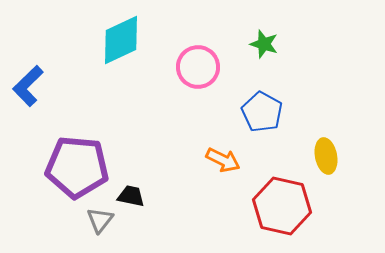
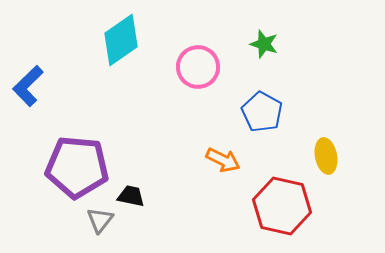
cyan diamond: rotated 10 degrees counterclockwise
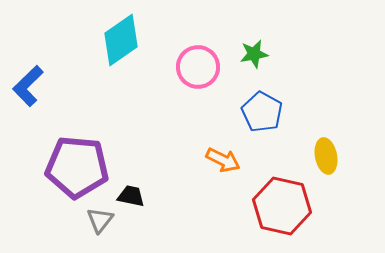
green star: moved 10 px left, 10 px down; rotated 28 degrees counterclockwise
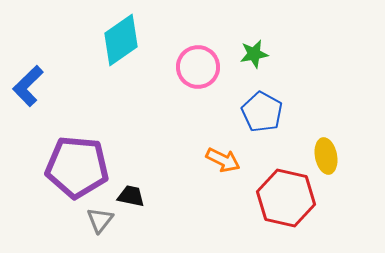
red hexagon: moved 4 px right, 8 px up
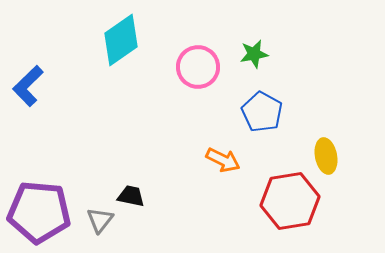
purple pentagon: moved 38 px left, 45 px down
red hexagon: moved 4 px right, 3 px down; rotated 22 degrees counterclockwise
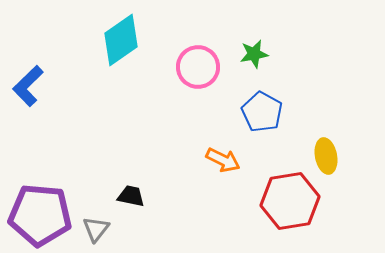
purple pentagon: moved 1 px right, 3 px down
gray triangle: moved 4 px left, 9 px down
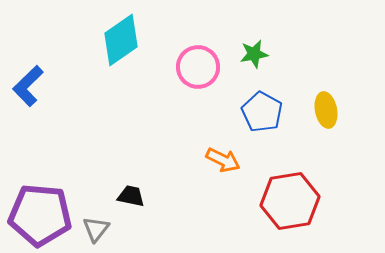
yellow ellipse: moved 46 px up
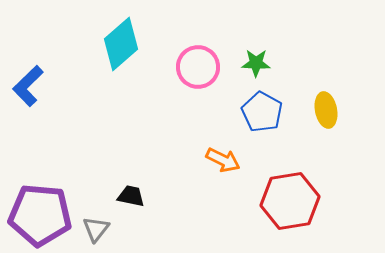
cyan diamond: moved 4 px down; rotated 6 degrees counterclockwise
green star: moved 2 px right, 9 px down; rotated 12 degrees clockwise
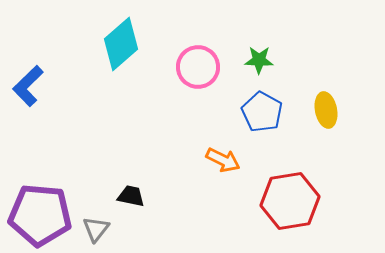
green star: moved 3 px right, 3 px up
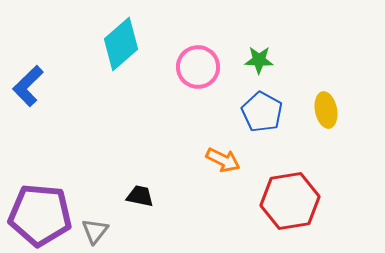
black trapezoid: moved 9 px right
gray triangle: moved 1 px left, 2 px down
